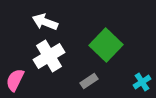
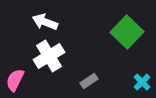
green square: moved 21 px right, 13 px up
cyan cross: rotated 12 degrees counterclockwise
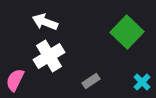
gray rectangle: moved 2 px right
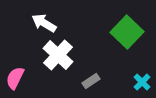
white arrow: moved 1 px left, 1 px down; rotated 10 degrees clockwise
white cross: moved 9 px right, 1 px up; rotated 16 degrees counterclockwise
pink semicircle: moved 2 px up
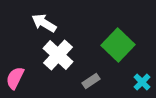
green square: moved 9 px left, 13 px down
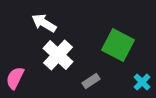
green square: rotated 16 degrees counterclockwise
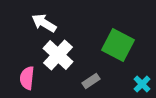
pink semicircle: moved 12 px right; rotated 20 degrees counterclockwise
cyan cross: moved 2 px down
